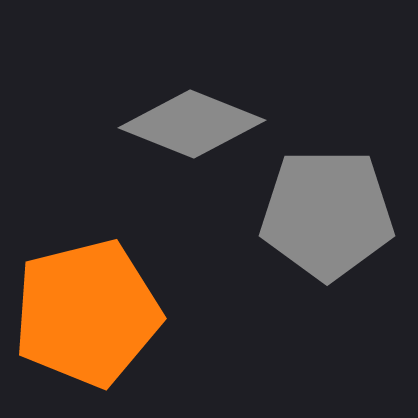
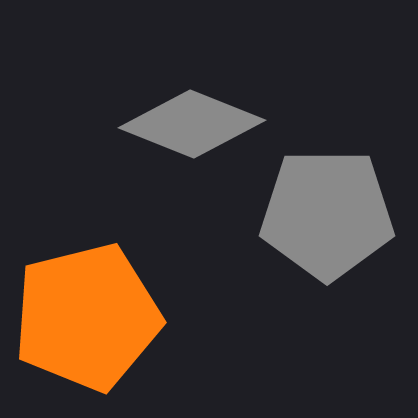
orange pentagon: moved 4 px down
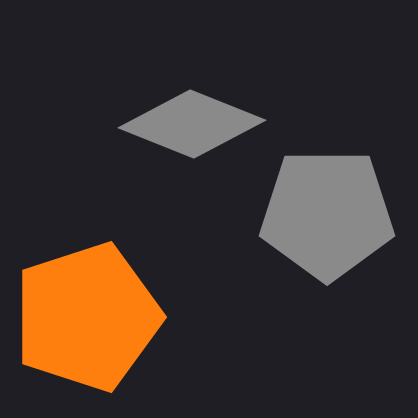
orange pentagon: rotated 4 degrees counterclockwise
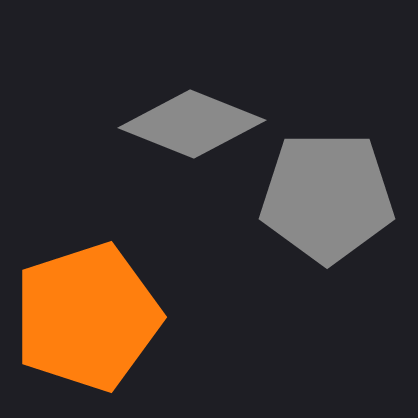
gray pentagon: moved 17 px up
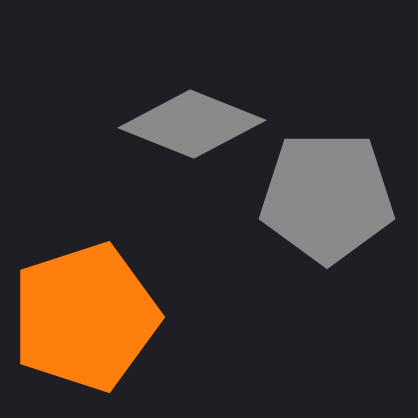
orange pentagon: moved 2 px left
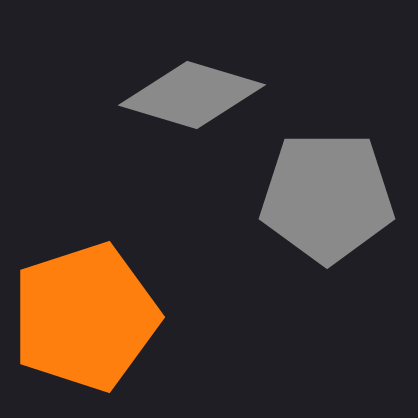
gray diamond: moved 29 px up; rotated 5 degrees counterclockwise
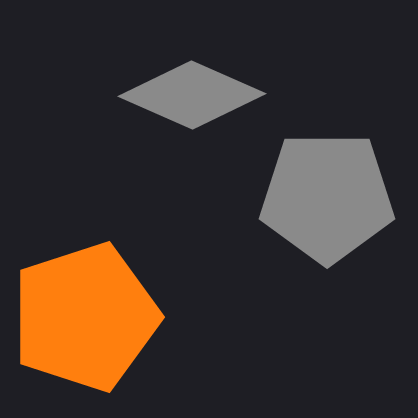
gray diamond: rotated 7 degrees clockwise
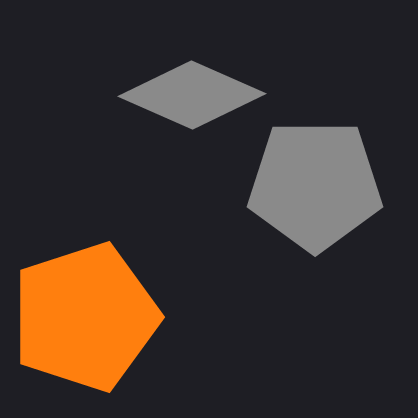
gray pentagon: moved 12 px left, 12 px up
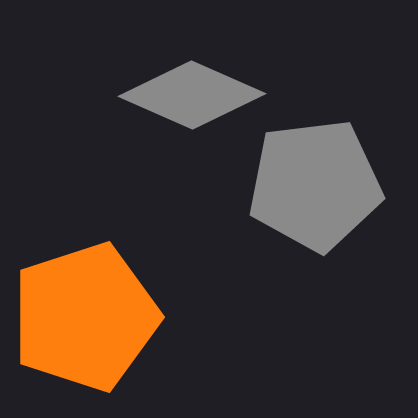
gray pentagon: rotated 7 degrees counterclockwise
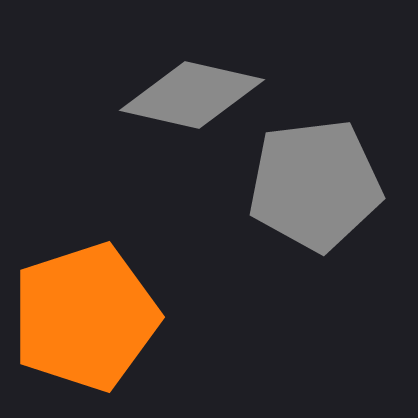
gray diamond: rotated 11 degrees counterclockwise
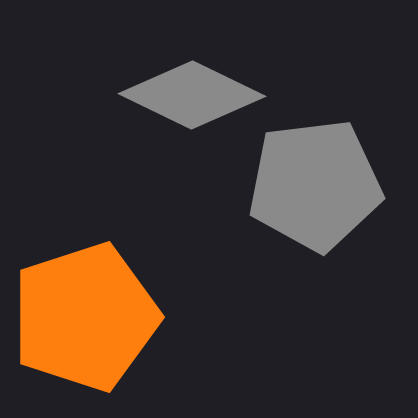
gray diamond: rotated 13 degrees clockwise
